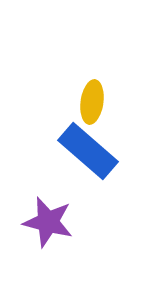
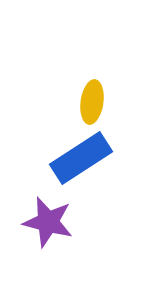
blue rectangle: moved 7 px left, 7 px down; rotated 74 degrees counterclockwise
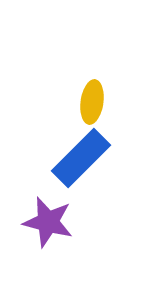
blue rectangle: rotated 12 degrees counterclockwise
